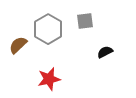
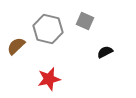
gray square: rotated 30 degrees clockwise
gray hexagon: rotated 16 degrees counterclockwise
brown semicircle: moved 2 px left, 1 px down
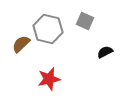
brown semicircle: moved 5 px right, 2 px up
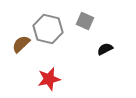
black semicircle: moved 3 px up
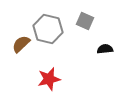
black semicircle: rotated 21 degrees clockwise
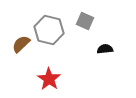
gray hexagon: moved 1 px right, 1 px down
red star: rotated 25 degrees counterclockwise
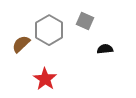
gray hexagon: rotated 16 degrees clockwise
red star: moved 4 px left
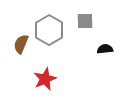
gray square: rotated 24 degrees counterclockwise
brown semicircle: rotated 24 degrees counterclockwise
red star: rotated 15 degrees clockwise
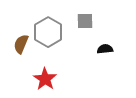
gray hexagon: moved 1 px left, 2 px down
red star: rotated 15 degrees counterclockwise
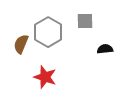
red star: moved 2 px up; rotated 15 degrees counterclockwise
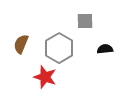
gray hexagon: moved 11 px right, 16 px down
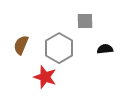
brown semicircle: moved 1 px down
